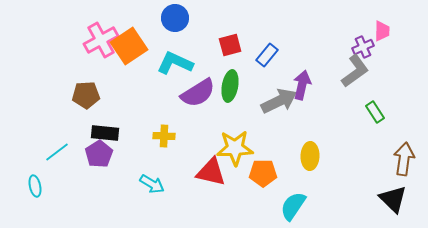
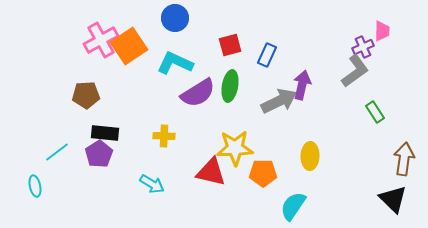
blue rectangle: rotated 15 degrees counterclockwise
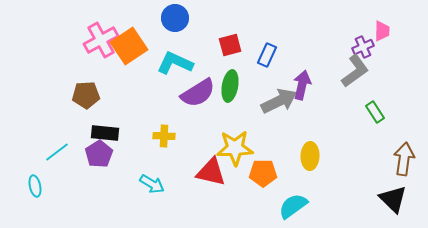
cyan semicircle: rotated 20 degrees clockwise
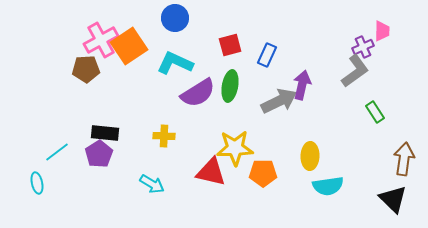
brown pentagon: moved 26 px up
cyan ellipse: moved 2 px right, 3 px up
cyan semicircle: moved 35 px right, 20 px up; rotated 152 degrees counterclockwise
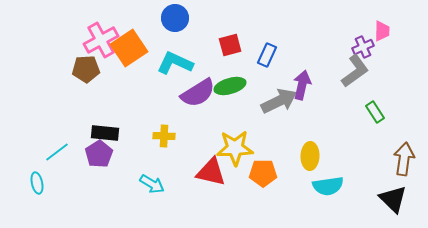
orange square: moved 2 px down
green ellipse: rotated 64 degrees clockwise
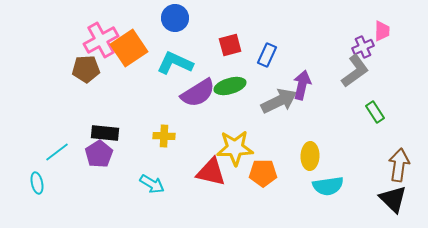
brown arrow: moved 5 px left, 6 px down
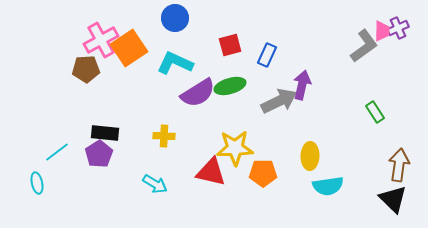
purple cross: moved 35 px right, 19 px up
gray L-shape: moved 9 px right, 25 px up
cyan arrow: moved 3 px right
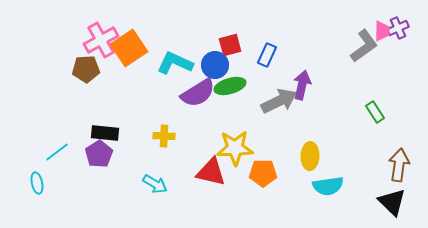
blue circle: moved 40 px right, 47 px down
black triangle: moved 1 px left, 3 px down
